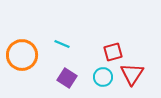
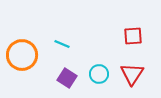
red square: moved 20 px right, 16 px up; rotated 12 degrees clockwise
cyan circle: moved 4 px left, 3 px up
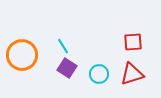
red square: moved 6 px down
cyan line: moved 1 px right, 2 px down; rotated 35 degrees clockwise
red triangle: rotated 40 degrees clockwise
purple square: moved 10 px up
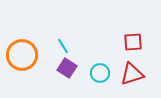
cyan circle: moved 1 px right, 1 px up
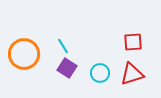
orange circle: moved 2 px right, 1 px up
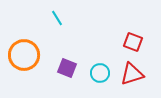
red square: rotated 24 degrees clockwise
cyan line: moved 6 px left, 28 px up
orange circle: moved 1 px down
purple square: rotated 12 degrees counterclockwise
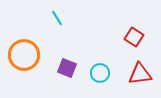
red square: moved 1 px right, 5 px up; rotated 12 degrees clockwise
red triangle: moved 8 px right; rotated 10 degrees clockwise
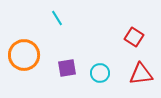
purple square: rotated 30 degrees counterclockwise
red triangle: moved 1 px right
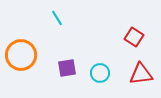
orange circle: moved 3 px left
